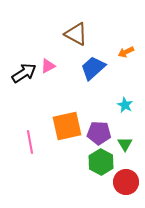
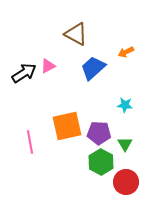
cyan star: rotated 21 degrees counterclockwise
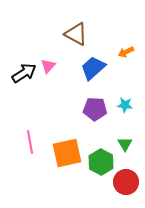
pink triangle: rotated 21 degrees counterclockwise
orange square: moved 27 px down
purple pentagon: moved 4 px left, 24 px up
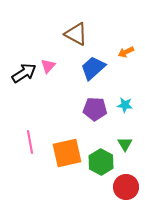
red circle: moved 5 px down
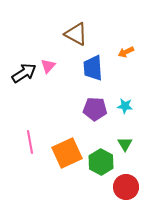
blue trapezoid: rotated 52 degrees counterclockwise
cyan star: moved 1 px down
orange square: rotated 12 degrees counterclockwise
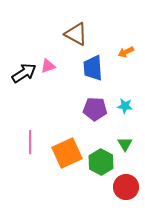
pink triangle: rotated 28 degrees clockwise
pink line: rotated 10 degrees clockwise
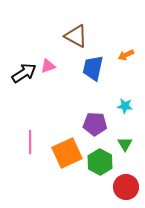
brown triangle: moved 2 px down
orange arrow: moved 3 px down
blue trapezoid: rotated 16 degrees clockwise
purple pentagon: moved 15 px down
green hexagon: moved 1 px left
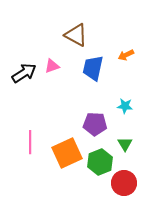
brown triangle: moved 1 px up
pink triangle: moved 4 px right
green hexagon: rotated 10 degrees clockwise
red circle: moved 2 px left, 4 px up
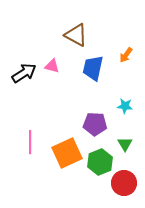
orange arrow: rotated 28 degrees counterclockwise
pink triangle: rotated 35 degrees clockwise
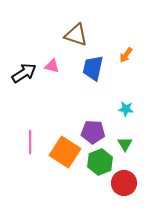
brown triangle: rotated 10 degrees counterclockwise
cyan star: moved 1 px right, 3 px down
purple pentagon: moved 2 px left, 8 px down
orange square: moved 2 px left, 1 px up; rotated 32 degrees counterclockwise
